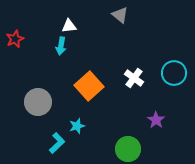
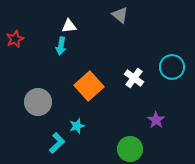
cyan circle: moved 2 px left, 6 px up
green circle: moved 2 px right
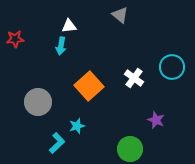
red star: rotated 18 degrees clockwise
purple star: rotated 12 degrees counterclockwise
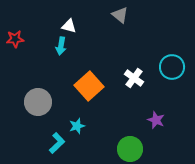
white triangle: rotated 21 degrees clockwise
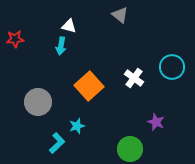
purple star: moved 2 px down
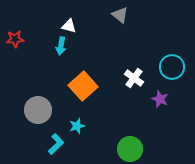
orange square: moved 6 px left
gray circle: moved 8 px down
purple star: moved 4 px right, 23 px up
cyan L-shape: moved 1 px left, 1 px down
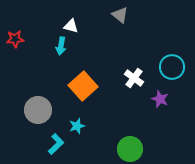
white triangle: moved 2 px right
